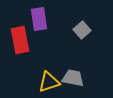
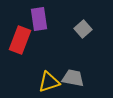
gray square: moved 1 px right, 1 px up
red rectangle: rotated 32 degrees clockwise
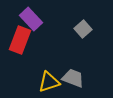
purple rectangle: moved 8 px left; rotated 35 degrees counterclockwise
gray trapezoid: rotated 10 degrees clockwise
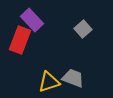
purple rectangle: moved 1 px right, 1 px down
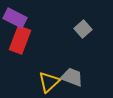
purple rectangle: moved 17 px left, 2 px up; rotated 20 degrees counterclockwise
gray trapezoid: moved 1 px left, 1 px up
yellow triangle: rotated 25 degrees counterclockwise
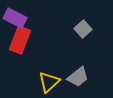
gray trapezoid: moved 6 px right; rotated 120 degrees clockwise
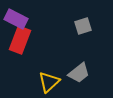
purple rectangle: moved 1 px right, 1 px down
gray square: moved 3 px up; rotated 24 degrees clockwise
gray trapezoid: moved 1 px right, 4 px up
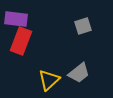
purple rectangle: rotated 20 degrees counterclockwise
red rectangle: moved 1 px right, 1 px down
yellow triangle: moved 2 px up
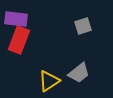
red rectangle: moved 2 px left, 1 px up
yellow triangle: moved 1 px down; rotated 10 degrees clockwise
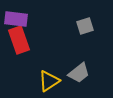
gray square: moved 2 px right
red rectangle: rotated 40 degrees counterclockwise
